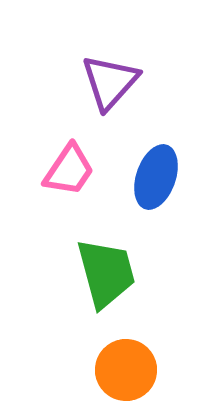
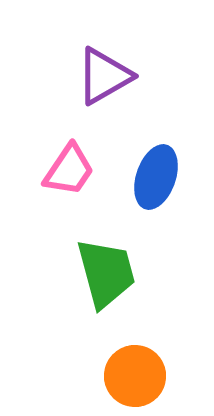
purple triangle: moved 6 px left, 6 px up; rotated 18 degrees clockwise
orange circle: moved 9 px right, 6 px down
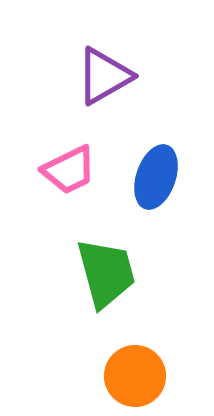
pink trapezoid: rotated 30 degrees clockwise
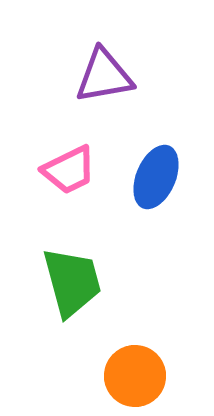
purple triangle: rotated 20 degrees clockwise
blue ellipse: rotated 4 degrees clockwise
green trapezoid: moved 34 px left, 9 px down
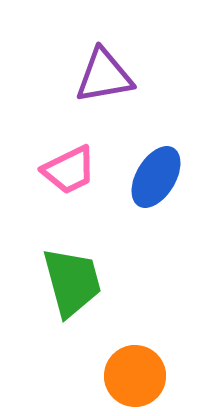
blue ellipse: rotated 8 degrees clockwise
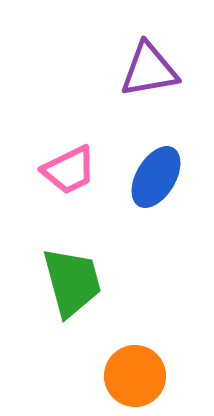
purple triangle: moved 45 px right, 6 px up
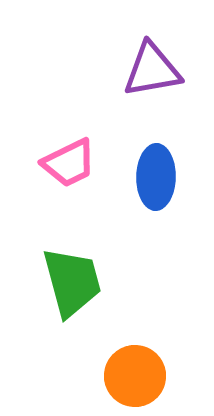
purple triangle: moved 3 px right
pink trapezoid: moved 7 px up
blue ellipse: rotated 30 degrees counterclockwise
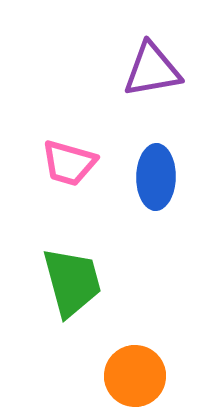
pink trapezoid: rotated 42 degrees clockwise
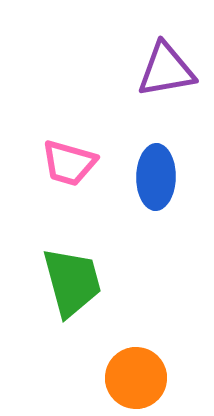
purple triangle: moved 14 px right
orange circle: moved 1 px right, 2 px down
